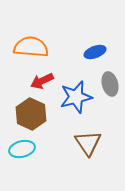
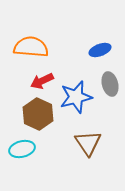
blue ellipse: moved 5 px right, 2 px up
brown hexagon: moved 7 px right
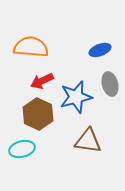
brown triangle: moved 2 px up; rotated 48 degrees counterclockwise
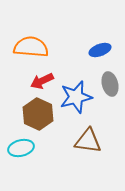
cyan ellipse: moved 1 px left, 1 px up
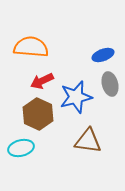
blue ellipse: moved 3 px right, 5 px down
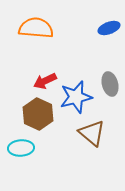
orange semicircle: moved 5 px right, 19 px up
blue ellipse: moved 6 px right, 27 px up
red arrow: moved 3 px right
brown triangle: moved 4 px right, 8 px up; rotated 32 degrees clockwise
cyan ellipse: rotated 10 degrees clockwise
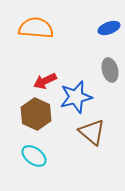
gray ellipse: moved 14 px up
brown hexagon: moved 2 px left
brown triangle: moved 1 px up
cyan ellipse: moved 13 px right, 8 px down; rotated 40 degrees clockwise
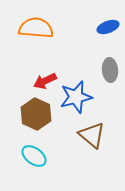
blue ellipse: moved 1 px left, 1 px up
gray ellipse: rotated 10 degrees clockwise
brown triangle: moved 3 px down
